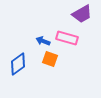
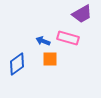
pink rectangle: moved 1 px right
orange square: rotated 21 degrees counterclockwise
blue diamond: moved 1 px left
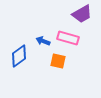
orange square: moved 8 px right, 2 px down; rotated 14 degrees clockwise
blue diamond: moved 2 px right, 8 px up
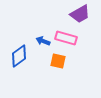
purple trapezoid: moved 2 px left
pink rectangle: moved 2 px left
